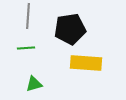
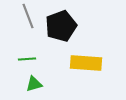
gray line: rotated 25 degrees counterclockwise
black pentagon: moved 9 px left, 3 px up; rotated 12 degrees counterclockwise
green line: moved 1 px right, 11 px down
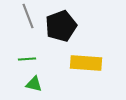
green triangle: rotated 30 degrees clockwise
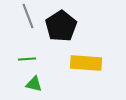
black pentagon: rotated 12 degrees counterclockwise
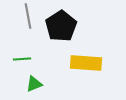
gray line: rotated 10 degrees clockwise
green line: moved 5 px left
green triangle: rotated 36 degrees counterclockwise
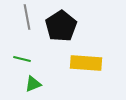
gray line: moved 1 px left, 1 px down
green line: rotated 18 degrees clockwise
green triangle: moved 1 px left
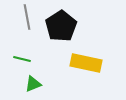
yellow rectangle: rotated 8 degrees clockwise
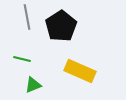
yellow rectangle: moved 6 px left, 8 px down; rotated 12 degrees clockwise
green triangle: moved 1 px down
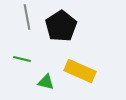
green triangle: moved 13 px right, 3 px up; rotated 36 degrees clockwise
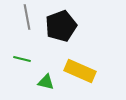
black pentagon: rotated 12 degrees clockwise
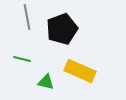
black pentagon: moved 1 px right, 3 px down
